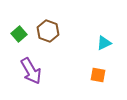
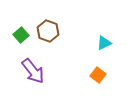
green square: moved 2 px right, 1 px down
purple arrow: moved 2 px right; rotated 8 degrees counterclockwise
orange square: rotated 28 degrees clockwise
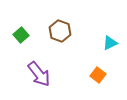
brown hexagon: moved 12 px right
cyan triangle: moved 6 px right
purple arrow: moved 6 px right, 3 px down
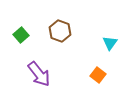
cyan triangle: rotated 28 degrees counterclockwise
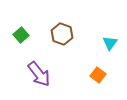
brown hexagon: moved 2 px right, 3 px down
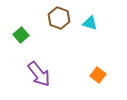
brown hexagon: moved 3 px left, 16 px up
cyan triangle: moved 20 px left, 20 px up; rotated 49 degrees counterclockwise
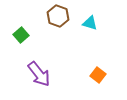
brown hexagon: moved 1 px left, 2 px up
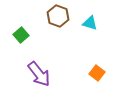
orange square: moved 1 px left, 2 px up
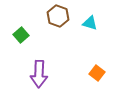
purple arrow: rotated 40 degrees clockwise
